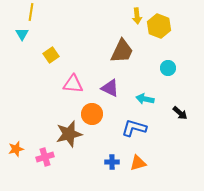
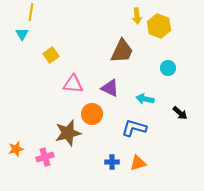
brown star: moved 1 px left, 1 px up
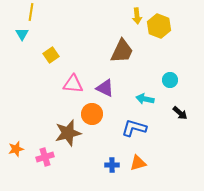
cyan circle: moved 2 px right, 12 px down
purple triangle: moved 5 px left
blue cross: moved 3 px down
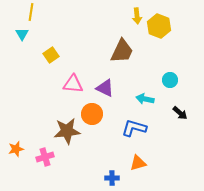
brown star: moved 1 px left, 2 px up; rotated 8 degrees clockwise
blue cross: moved 13 px down
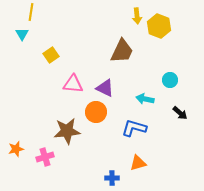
orange circle: moved 4 px right, 2 px up
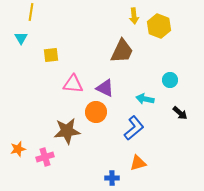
yellow arrow: moved 3 px left
cyan triangle: moved 1 px left, 4 px down
yellow square: rotated 28 degrees clockwise
blue L-shape: rotated 125 degrees clockwise
orange star: moved 2 px right
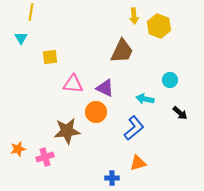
yellow square: moved 1 px left, 2 px down
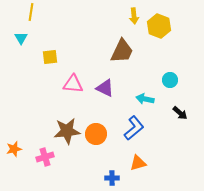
orange circle: moved 22 px down
orange star: moved 4 px left
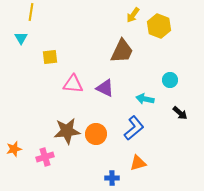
yellow arrow: moved 1 px left, 1 px up; rotated 42 degrees clockwise
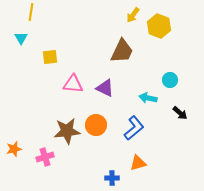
cyan arrow: moved 3 px right, 1 px up
orange circle: moved 9 px up
